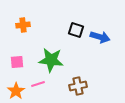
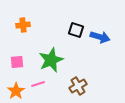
green star: rotated 30 degrees counterclockwise
brown cross: rotated 18 degrees counterclockwise
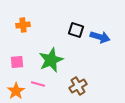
pink line: rotated 32 degrees clockwise
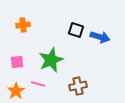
brown cross: rotated 18 degrees clockwise
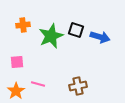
green star: moved 24 px up
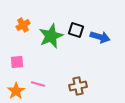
orange cross: rotated 24 degrees counterclockwise
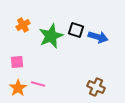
blue arrow: moved 2 px left
brown cross: moved 18 px right, 1 px down; rotated 36 degrees clockwise
orange star: moved 2 px right, 3 px up
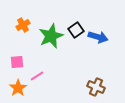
black square: rotated 35 degrees clockwise
pink line: moved 1 px left, 8 px up; rotated 48 degrees counterclockwise
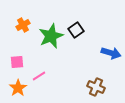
blue arrow: moved 13 px right, 16 px down
pink line: moved 2 px right
